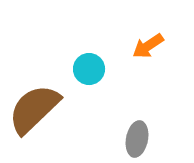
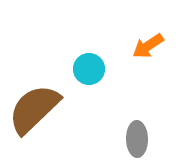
gray ellipse: rotated 12 degrees counterclockwise
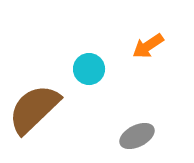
gray ellipse: moved 3 px up; rotated 64 degrees clockwise
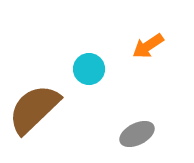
gray ellipse: moved 2 px up
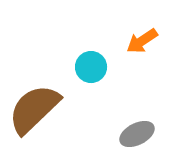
orange arrow: moved 6 px left, 5 px up
cyan circle: moved 2 px right, 2 px up
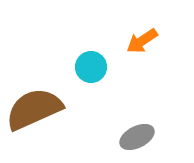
brown semicircle: rotated 20 degrees clockwise
gray ellipse: moved 3 px down
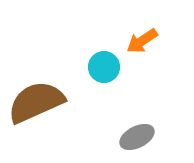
cyan circle: moved 13 px right
brown semicircle: moved 2 px right, 7 px up
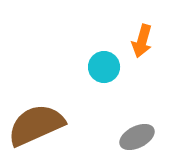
orange arrow: rotated 40 degrees counterclockwise
brown semicircle: moved 23 px down
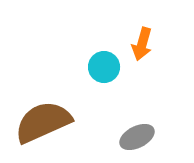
orange arrow: moved 3 px down
brown semicircle: moved 7 px right, 3 px up
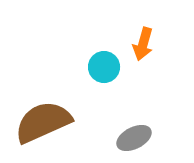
orange arrow: moved 1 px right
gray ellipse: moved 3 px left, 1 px down
